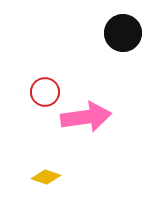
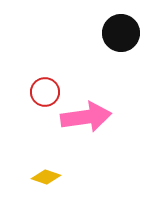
black circle: moved 2 px left
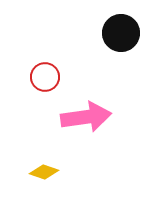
red circle: moved 15 px up
yellow diamond: moved 2 px left, 5 px up
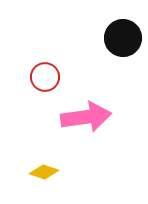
black circle: moved 2 px right, 5 px down
